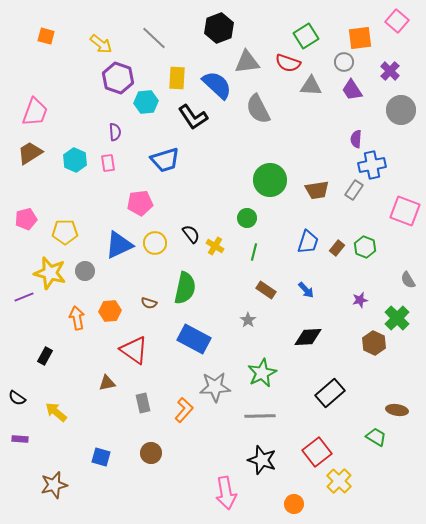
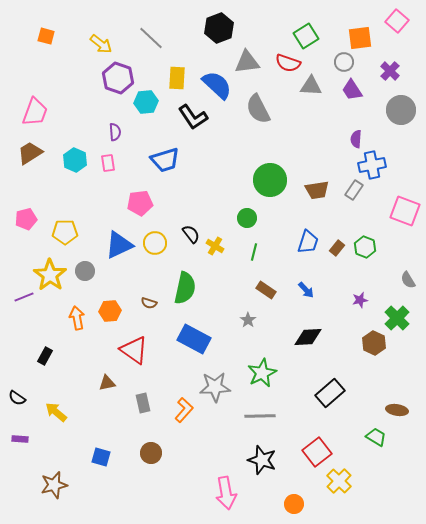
gray line at (154, 38): moved 3 px left
yellow star at (50, 273): moved 2 px down; rotated 20 degrees clockwise
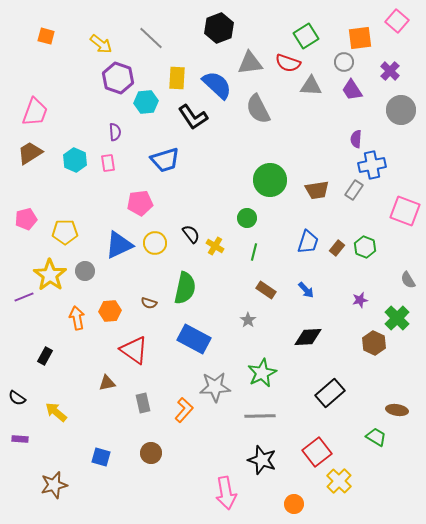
gray triangle at (247, 62): moved 3 px right, 1 px down
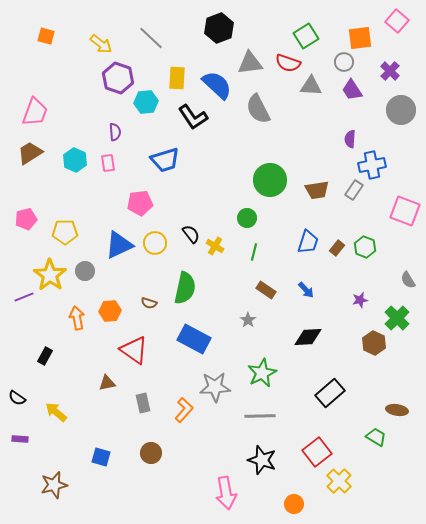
purple semicircle at (356, 139): moved 6 px left
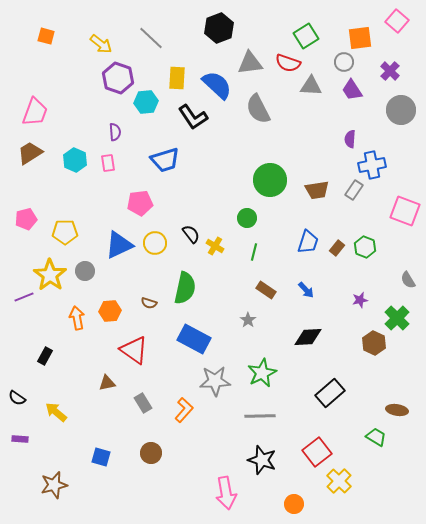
gray star at (215, 387): moved 6 px up
gray rectangle at (143, 403): rotated 18 degrees counterclockwise
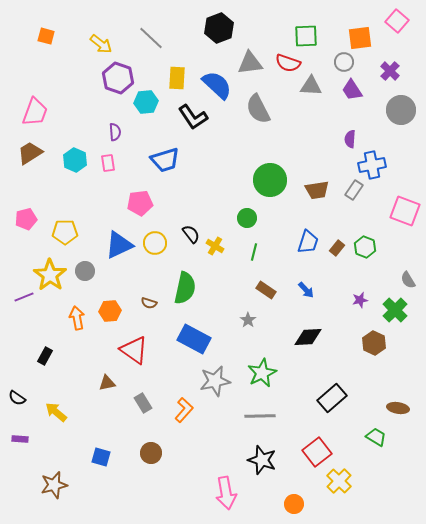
green square at (306, 36): rotated 30 degrees clockwise
green cross at (397, 318): moved 2 px left, 8 px up
gray star at (215, 381): rotated 8 degrees counterclockwise
black rectangle at (330, 393): moved 2 px right, 5 px down
brown ellipse at (397, 410): moved 1 px right, 2 px up
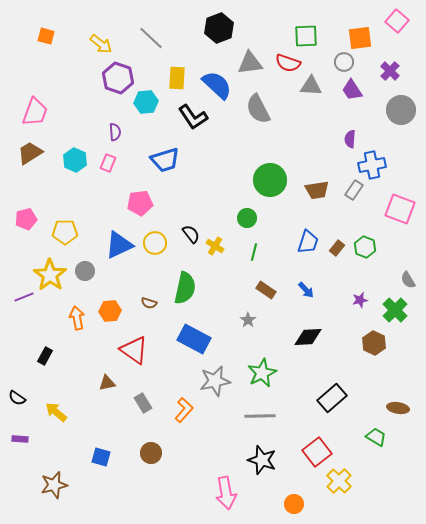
pink rectangle at (108, 163): rotated 30 degrees clockwise
pink square at (405, 211): moved 5 px left, 2 px up
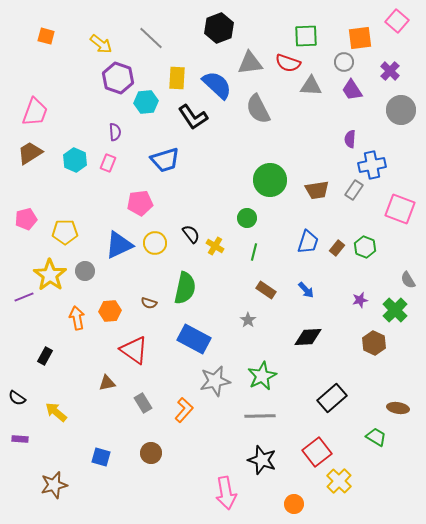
green star at (262, 373): moved 3 px down
